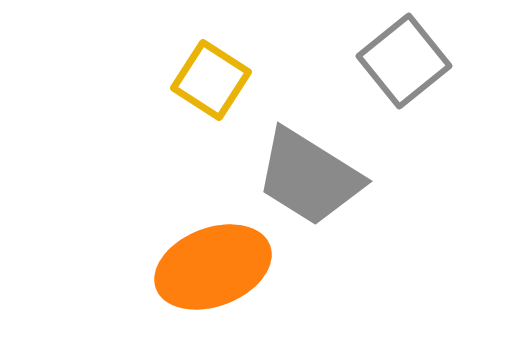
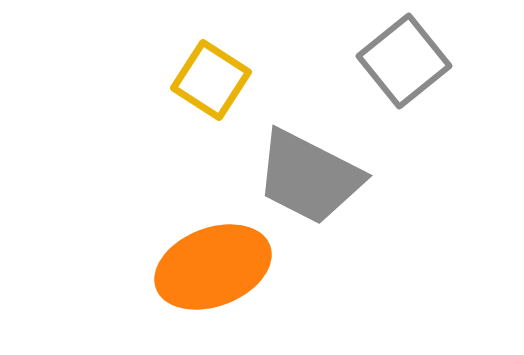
gray trapezoid: rotated 5 degrees counterclockwise
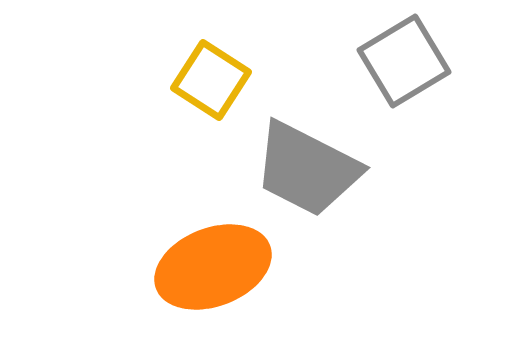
gray square: rotated 8 degrees clockwise
gray trapezoid: moved 2 px left, 8 px up
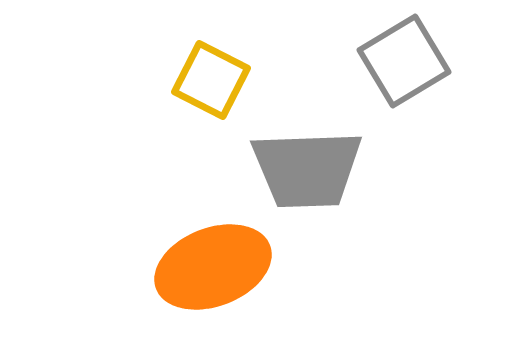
yellow square: rotated 6 degrees counterclockwise
gray trapezoid: rotated 29 degrees counterclockwise
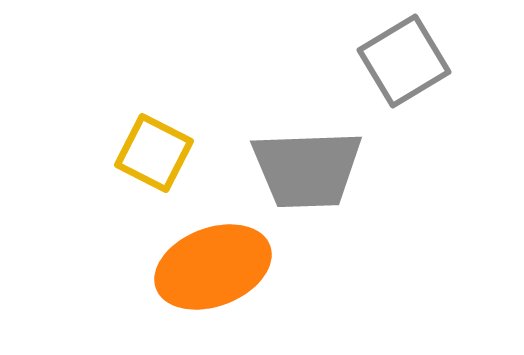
yellow square: moved 57 px left, 73 px down
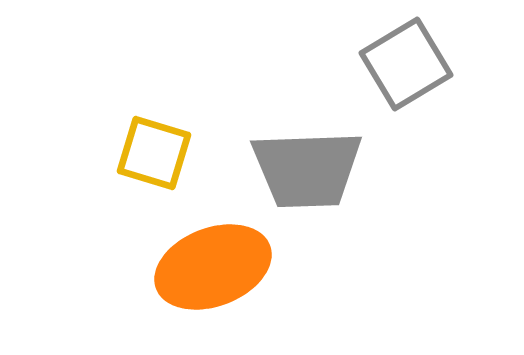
gray square: moved 2 px right, 3 px down
yellow square: rotated 10 degrees counterclockwise
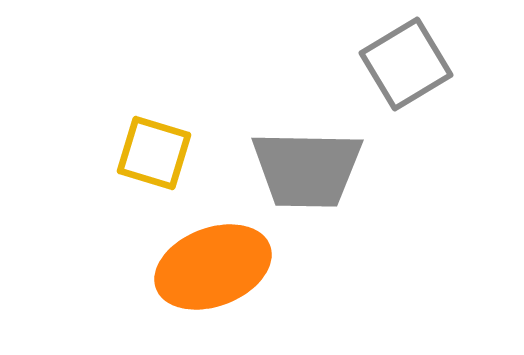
gray trapezoid: rotated 3 degrees clockwise
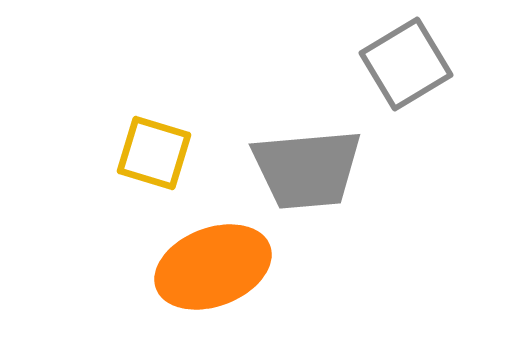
gray trapezoid: rotated 6 degrees counterclockwise
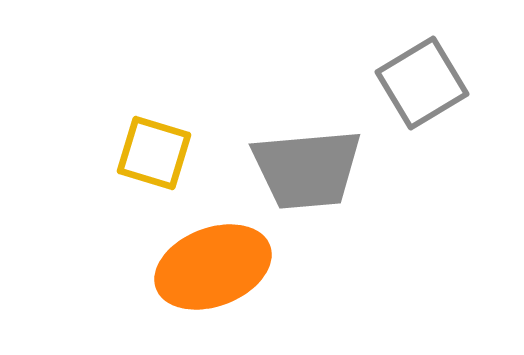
gray square: moved 16 px right, 19 px down
